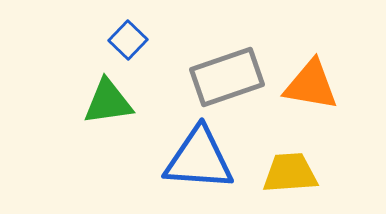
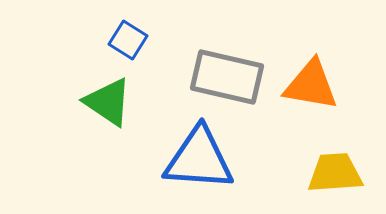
blue square: rotated 12 degrees counterclockwise
gray rectangle: rotated 32 degrees clockwise
green triangle: rotated 42 degrees clockwise
yellow trapezoid: moved 45 px right
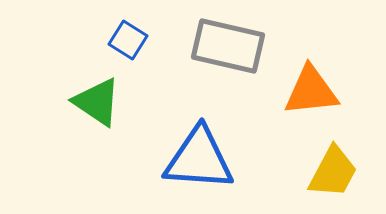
gray rectangle: moved 1 px right, 31 px up
orange triangle: moved 6 px down; rotated 16 degrees counterclockwise
green triangle: moved 11 px left
yellow trapezoid: moved 2 px left, 1 px up; rotated 122 degrees clockwise
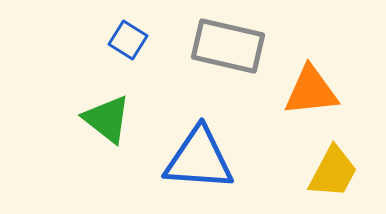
green triangle: moved 10 px right, 17 px down; rotated 4 degrees clockwise
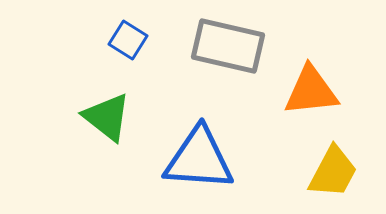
green triangle: moved 2 px up
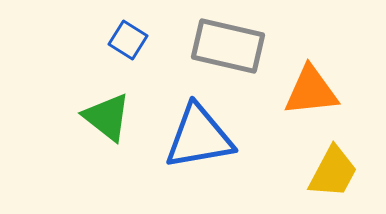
blue triangle: moved 22 px up; rotated 14 degrees counterclockwise
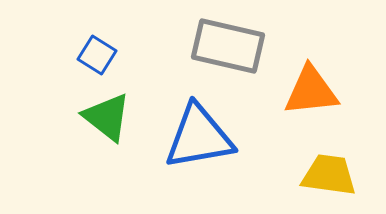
blue square: moved 31 px left, 15 px down
yellow trapezoid: moved 4 px left, 3 px down; rotated 110 degrees counterclockwise
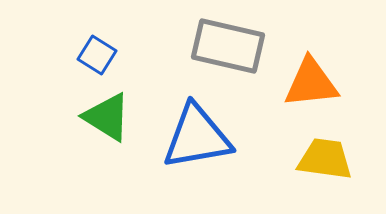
orange triangle: moved 8 px up
green triangle: rotated 6 degrees counterclockwise
blue triangle: moved 2 px left
yellow trapezoid: moved 4 px left, 16 px up
